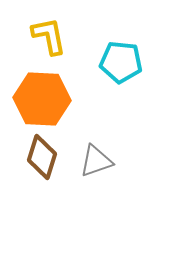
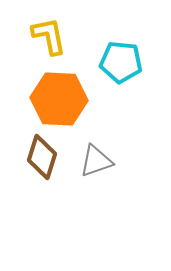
orange hexagon: moved 17 px right
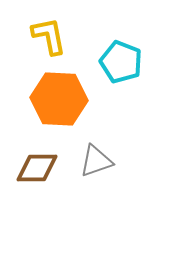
cyan pentagon: rotated 15 degrees clockwise
brown diamond: moved 5 px left, 11 px down; rotated 72 degrees clockwise
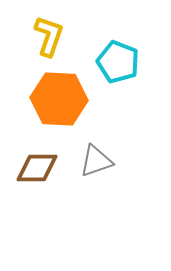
yellow L-shape: rotated 30 degrees clockwise
cyan pentagon: moved 3 px left
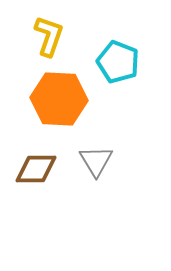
gray triangle: rotated 42 degrees counterclockwise
brown diamond: moved 1 px left, 1 px down
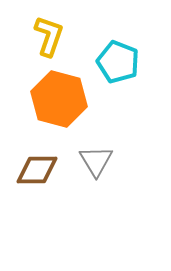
orange hexagon: rotated 12 degrees clockwise
brown diamond: moved 1 px right, 1 px down
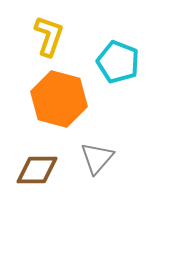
gray triangle: moved 1 px right, 3 px up; rotated 12 degrees clockwise
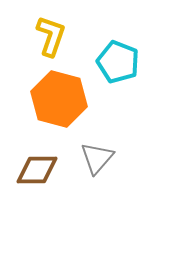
yellow L-shape: moved 2 px right
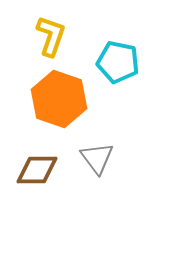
cyan pentagon: rotated 9 degrees counterclockwise
orange hexagon: rotated 4 degrees clockwise
gray triangle: rotated 18 degrees counterclockwise
